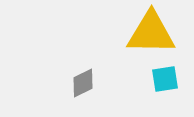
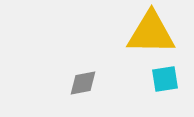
gray diamond: rotated 16 degrees clockwise
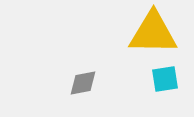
yellow triangle: moved 2 px right
